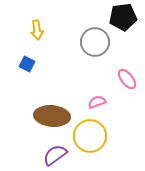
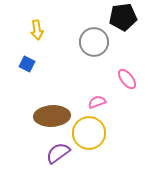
gray circle: moved 1 px left
brown ellipse: rotated 8 degrees counterclockwise
yellow circle: moved 1 px left, 3 px up
purple semicircle: moved 3 px right, 2 px up
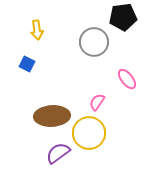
pink semicircle: rotated 36 degrees counterclockwise
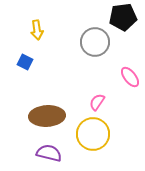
gray circle: moved 1 px right
blue square: moved 2 px left, 2 px up
pink ellipse: moved 3 px right, 2 px up
brown ellipse: moved 5 px left
yellow circle: moved 4 px right, 1 px down
purple semicircle: moved 9 px left; rotated 50 degrees clockwise
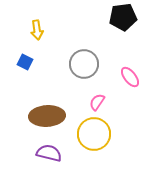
gray circle: moved 11 px left, 22 px down
yellow circle: moved 1 px right
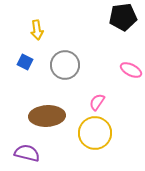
gray circle: moved 19 px left, 1 px down
pink ellipse: moved 1 px right, 7 px up; rotated 25 degrees counterclockwise
yellow circle: moved 1 px right, 1 px up
purple semicircle: moved 22 px left
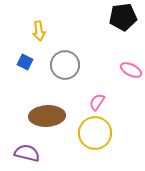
yellow arrow: moved 2 px right, 1 px down
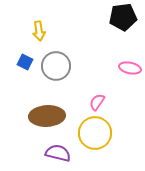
gray circle: moved 9 px left, 1 px down
pink ellipse: moved 1 px left, 2 px up; rotated 15 degrees counterclockwise
purple semicircle: moved 31 px right
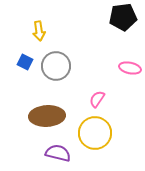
pink semicircle: moved 3 px up
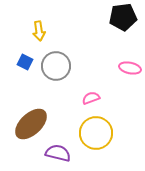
pink semicircle: moved 6 px left, 1 px up; rotated 36 degrees clockwise
brown ellipse: moved 16 px left, 8 px down; rotated 40 degrees counterclockwise
yellow circle: moved 1 px right
